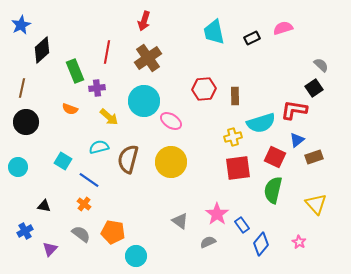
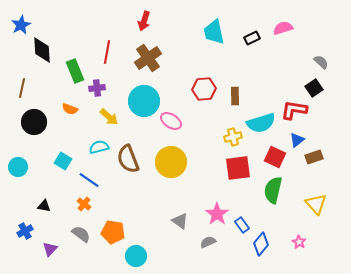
black diamond at (42, 50): rotated 52 degrees counterclockwise
gray semicircle at (321, 65): moved 3 px up
black circle at (26, 122): moved 8 px right
brown semicircle at (128, 159): rotated 36 degrees counterclockwise
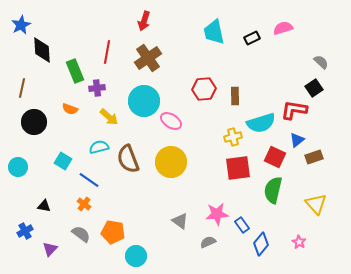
pink star at (217, 214): rotated 30 degrees clockwise
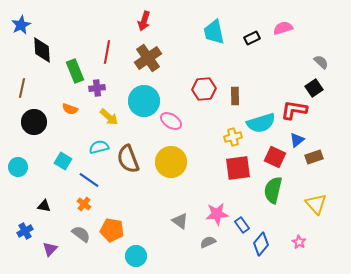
orange pentagon at (113, 232): moved 1 px left, 2 px up
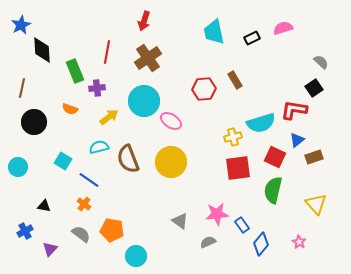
brown rectangle at (235, 96): moved 16 px up; rotated 30 degrees counterclockwise
yellow arrow at (109, 117): rotated 78 degrees counterclockwise
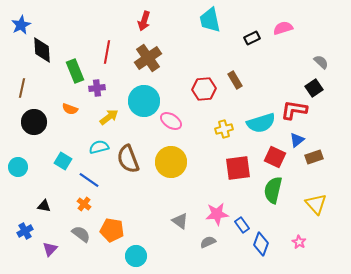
cyan trapezoid at (214, 32): moved 4 px left, 12 px up
yellow cross at (233, 137): moved 9 px left, 8 px up
blue diamond at (261, 244): rotated 20 degrees counterclockwise
